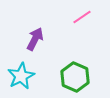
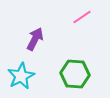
green hexagon: moved 3 px up; rotated 20 degrees counterclockwise
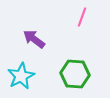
pink line: rotated 36 degrees counterclockwise
purple arrow: moved 1 px left; rotated 80 degrees counterclockwise
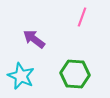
cyan star: rotated 20 degrees counterclockwise
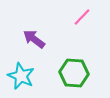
pink line: rotated 24 degrees clockwise
green hexagon: moved 1 px left, 1 px up
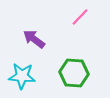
pink line: moved 2 px left
cyan star: moved 1 px right; rotated 20 degrees counterclockwise
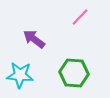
cyan star: moved 2 px left, 1 px up
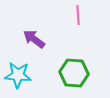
pink line: moved 2 px left, 2 px up; rotated 48 degrees counterclockwise
cyan star: moved 2 px left
